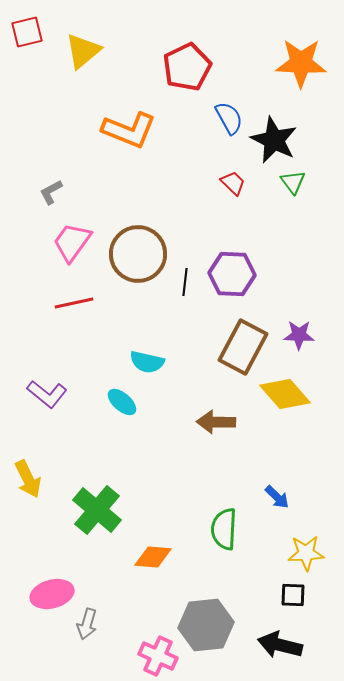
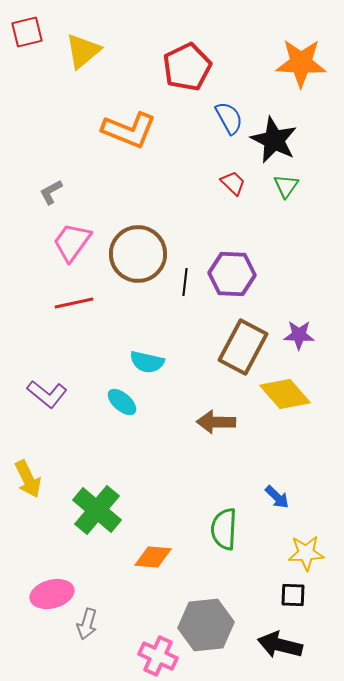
green triangle: moved 7 px left, 4 px down; rotated 12 degrees clockwise
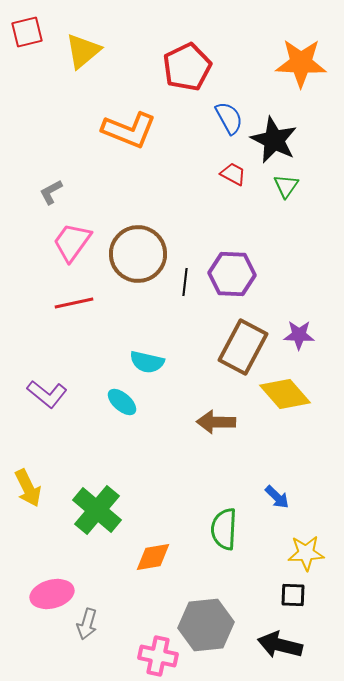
red trapezoid: moved 9 px up; rotated 16 degrees counterclockwise
yellow arrow: moved 9 px down
orange diamond: rotated 15 degrees counterclockwise
pink cross: rotated 12 degrees counterclockwise
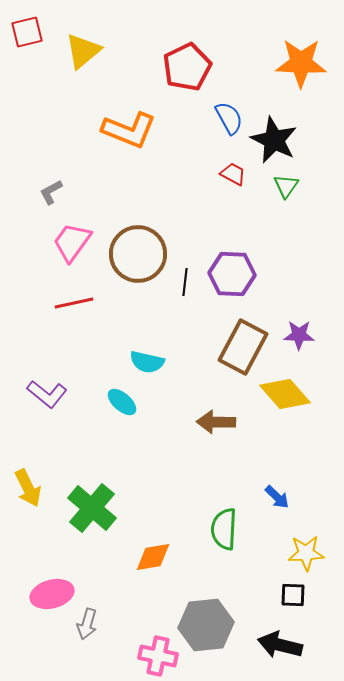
green cross: moved 5 px left, 2 px up
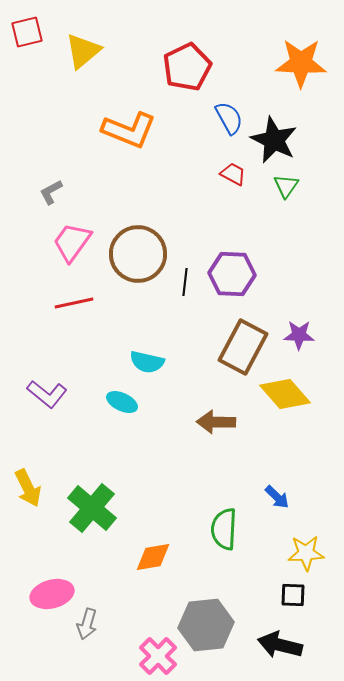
cyan ellipse: rotated 16 degrees counterclockwise
pink cross: rotated 33 degrees clockwise
